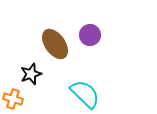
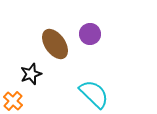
purple circle: moved 1 px up
cyan semicircle: moved 9 px right
orange cross: moved 2 px down; rotated 24 degrees clockwise
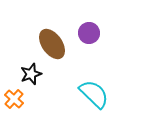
purple circle: moved 1 px left, 1 px up
brown ellipse: moved 3 px left
orange cross: moved 1 px right, 2 px up
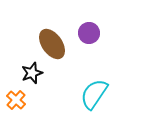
black star: moved 1 px right, 1 px up
cyan semicircle: rotated 100 degrees counterclockwise
orange cross: moved 2 px right, 1 px down
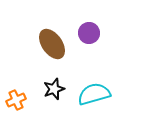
black star: moved 22 px right, 16 px down
cyan semicircle: rotated 40 degrees clockwise
orange cross: rotated 24 degrees clockwise
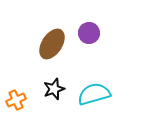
brown ellipse: rotated 68 degrees clockwise
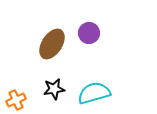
black star: rotated 10 degrees clockwise
cyan semicircle: moved 1 px up
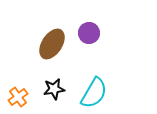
cyan semicircle: rotated 136 degrees clockwise
orange cross: moved 2 px right, 3 px up; rotated 12 degrees counterclockwise
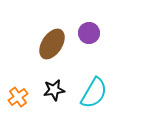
black star: moved 1 px down
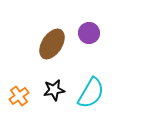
cyan semicircle: moved 3 px left
orange cross: moved 1 px right, 1 px up
